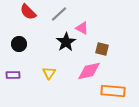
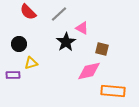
yellow triangle: moved 18 px left, 10 px up; rotated 40 degrees clockwise
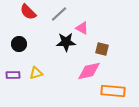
black star: rotated 30 degrees clockwise
yellow triangle: moved 5 px right, 10 px down
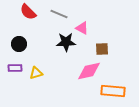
gray line: rotated 66 degrees clockwise
brown square: rotated 16 degrees counterclockwise
purple rectangle: moved 2 px right, 7 px up
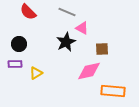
gray line: moved 8 px right, 2 px up
black star: rotated 24 degrees counterclockwise
purple rectangle: moved 4 px up
yellow triangle: rotated 16 degrees counterclockwise
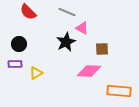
pink diamond: rotated 15 degrees clockwise
orange rectangle: moved 6 px right
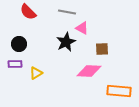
gray line: rotated 12 degrees counterclockwise
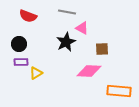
red semicircle: moved 4 px down; rotated 24 degrees counterclockwise
purple rectangle: moved 6 px right, 2 px up
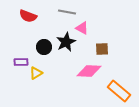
black circle: moved 25 px right, 3 px down
orange rectangle: rotated 35 degrees clockwise
